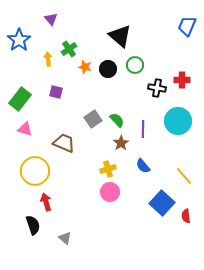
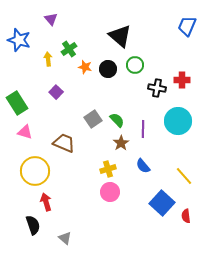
blue star: rotated 20 degrees counterclockwise
purple square: rotated 32 degrees clockwise
green rectangle: moved 3 px left, 4 px down; rotated 70 degrees counterclockwise
pink triangle: moved 3 px down
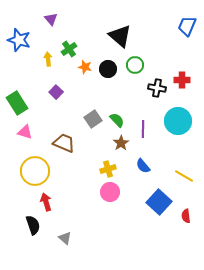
yellow line: rotated 18 degrees counterclockwise
blue square: moved 3 px left, 1 px up
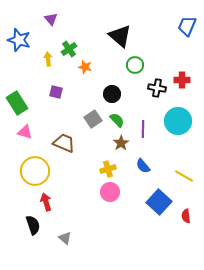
black circle: moved 4 px right, 25 px down
purple square: rotated 32 degrees counterclockwise
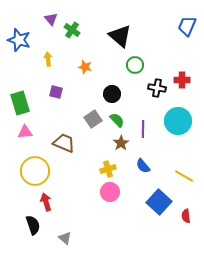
green cross: moved 3 px right, 19 px up; rotated 21 degrees counterclockwise
green rectangle: moved 3 px right; rotated 15 degrees clockwise
pink triangle: rotated 21 degrees counterclockwise
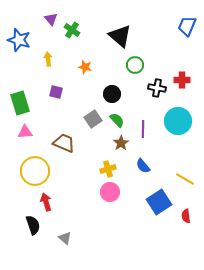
yellow line: moved 1 px right, 3 px down
blue square: rotated 15 degrees clockwise
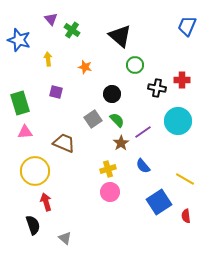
purple line: moved 3 px down; rotated 54 degrees clockwise
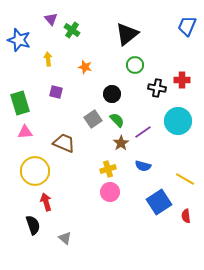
black triangle: moved 7 px right, 2 px up; rotated 40 degrees clockwise
blue semicircle: rotated 35 degrees counterclockwise
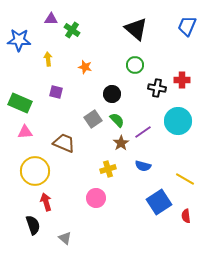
purple triangle: rotated 48 degrees counterclockwise
black triangle: moved 9 px right, 5 px up; rotated 40 degrees counterclockwise
blue star: rotated 15 degrees counterclockwise
green rectangle: rotated 50 degrees counterclockwise
pink circle: moved 14 px left, 6 px down
